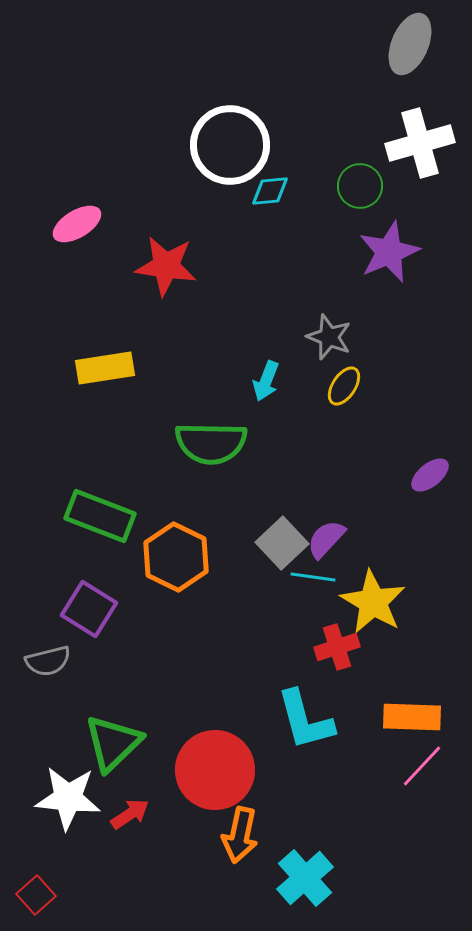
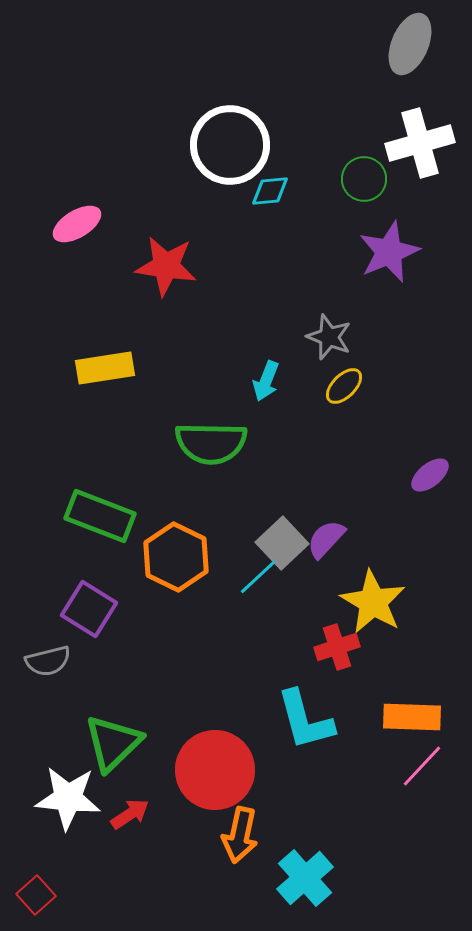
green circle: moved 4 px right, 7 px up
yellow ellipse: rotated 12 degrees clockwise
cyan line: moved 55 px left; rotated 51 degrees counterclockwise
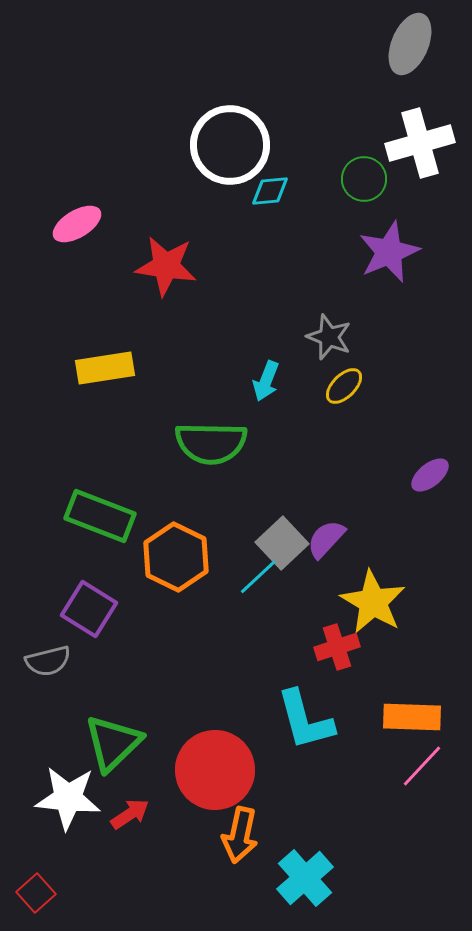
red square: moved 2 px up
